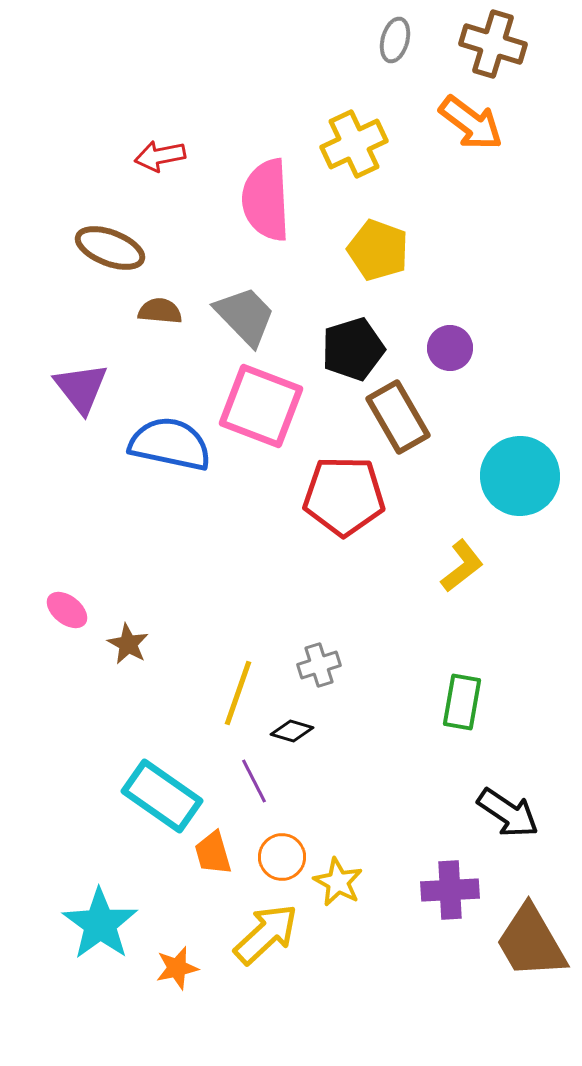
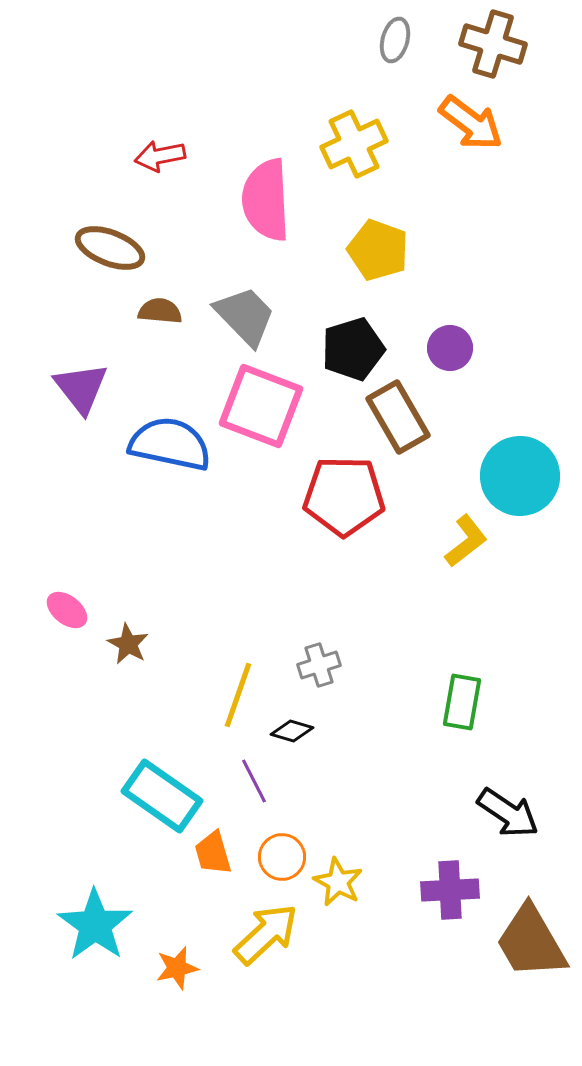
yellow L-shape: moved 4 px right, 25 px up
yellow line: moved 2 px down
cyan star: moved 5 px left, 1 px down
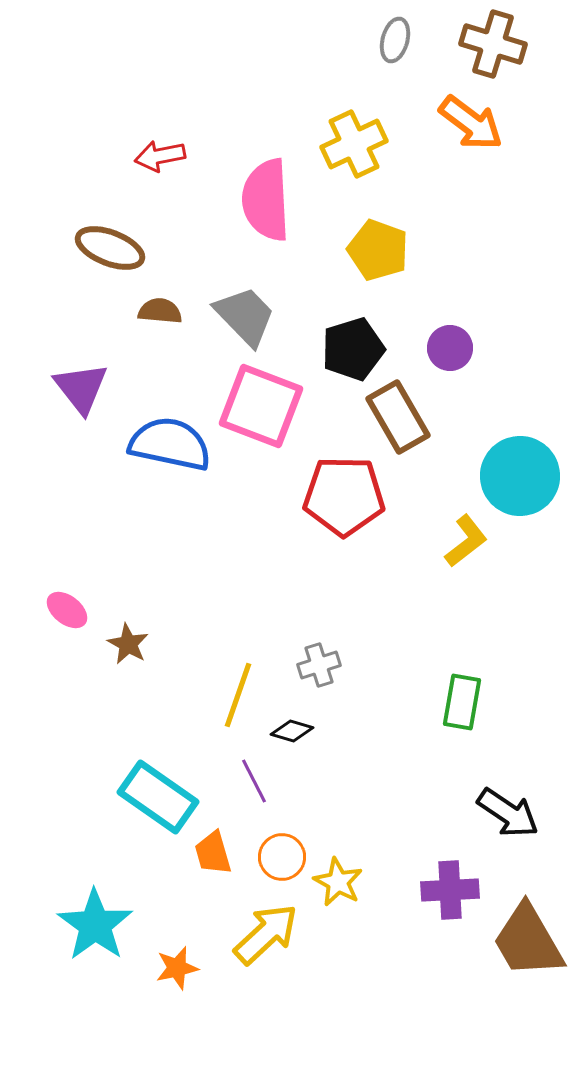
cyan rectangle: moved 4 px left, 1 px down
brown trapezoid: moved 3 px left, 1 px up
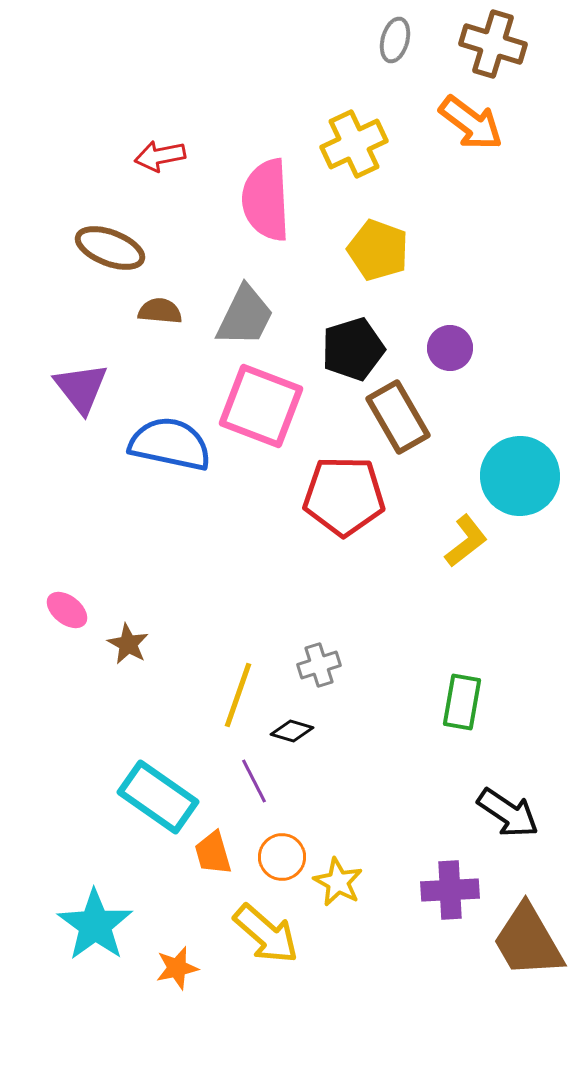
gray trapezoid: rotated 70 degrees clockwise
yellow arrow: rotated 84 degrees clockwise
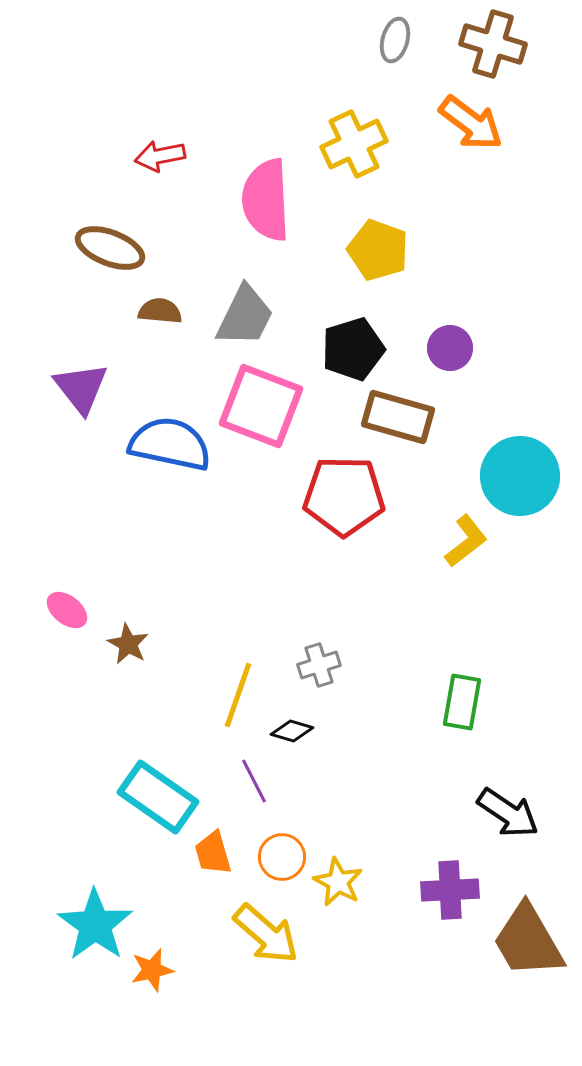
brown rectangle: rotated 44 degrees counterclockwise
orange star: moved 25 px left, 2 px down
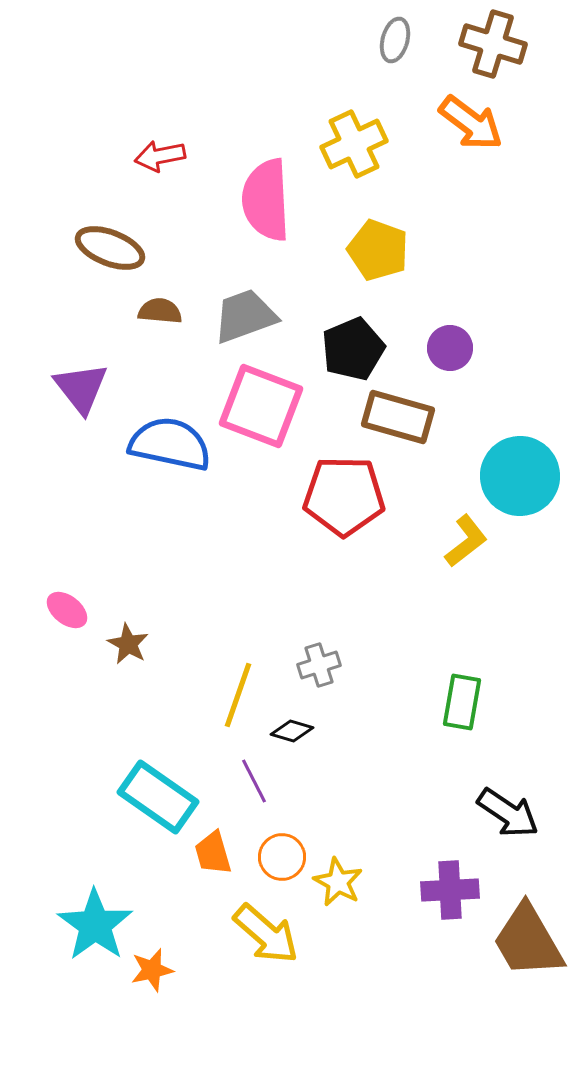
gray trapezoid: rotated 136 degrees counterclockwise
black pentagon: rotated 6 degrees counterclockwise
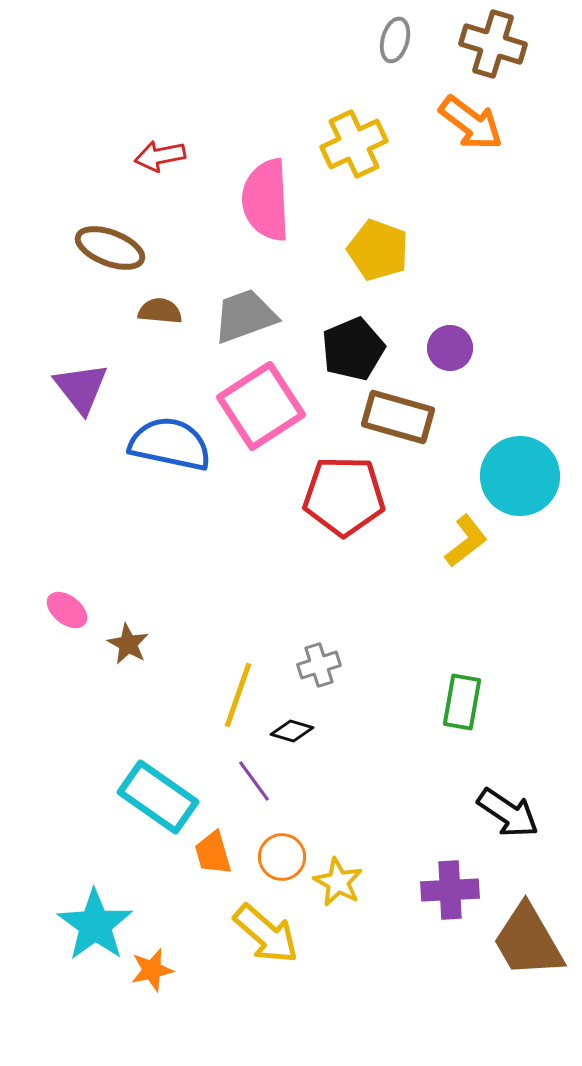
pink square: rotated 36 degrees clockwise
purple line: rotated 9 degrees counterclockwise
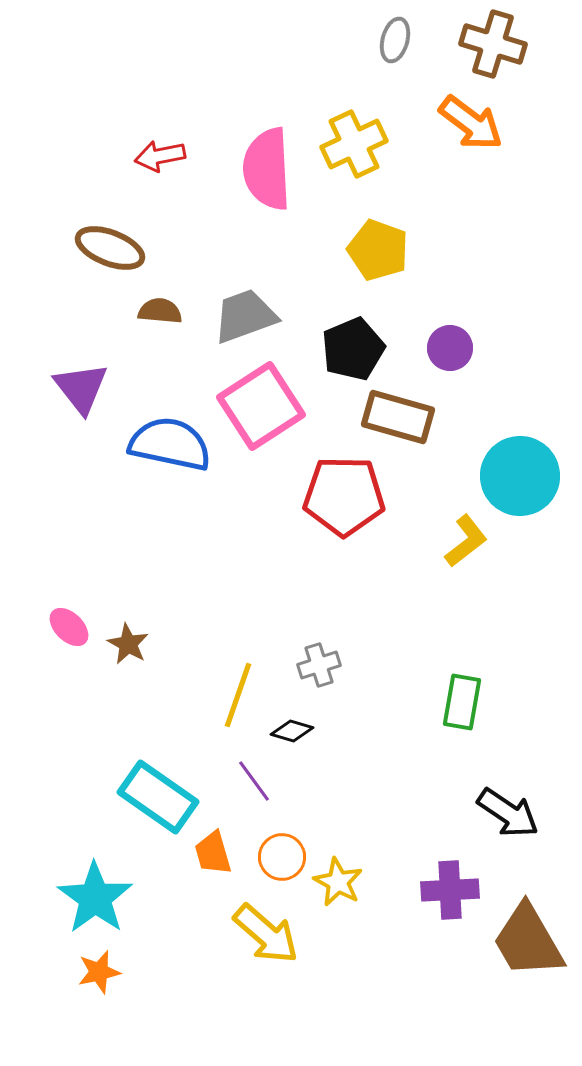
pink semicircle: moved 1 px right, 31 px up
pink ellipse: moved 2 px right, 17 px down; rotated 6 degrees clockwise
cyan star: moved 27 px up
orange star: moved 53 px left, 2 px down
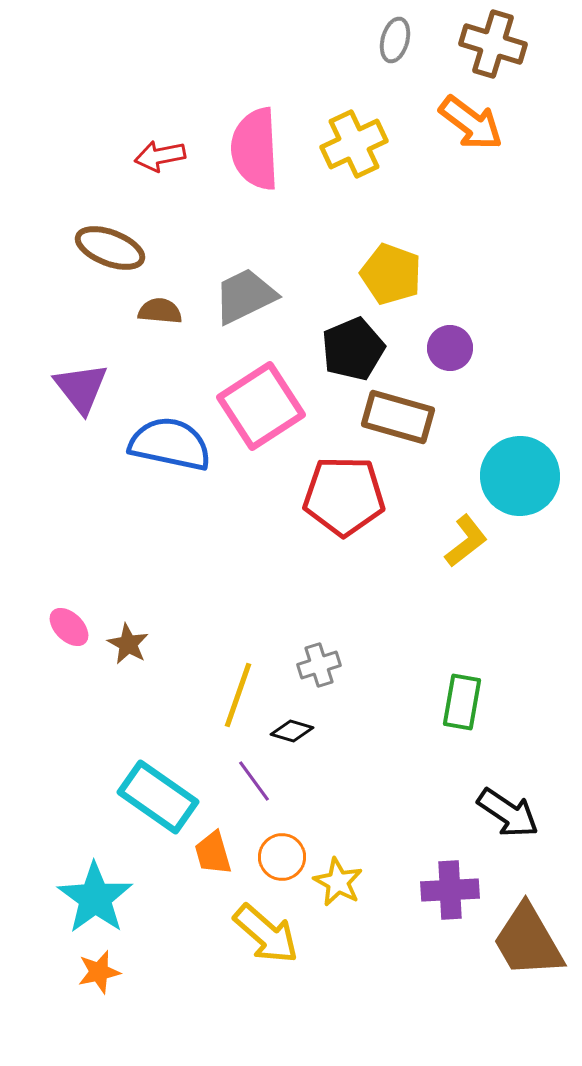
pink semicircle: moved 12 px left, 20 px up
yellow pentagon: moved 13 px right, 24 px down
gray trapezoid: moved 20 px up; rotated 6 degrees counterclockwise
